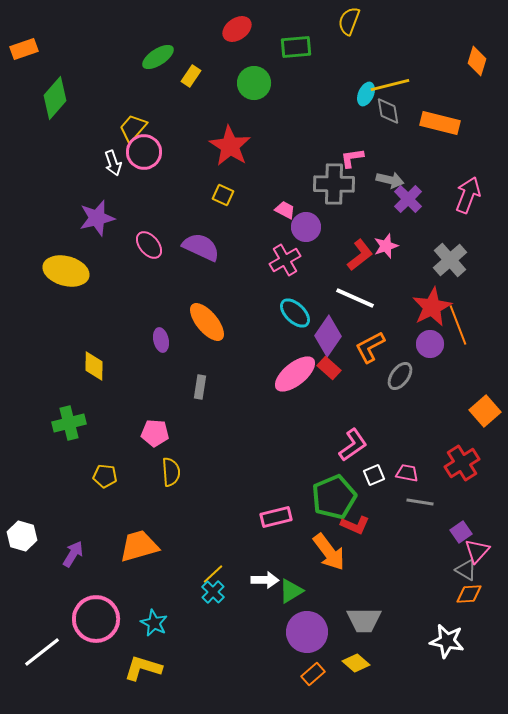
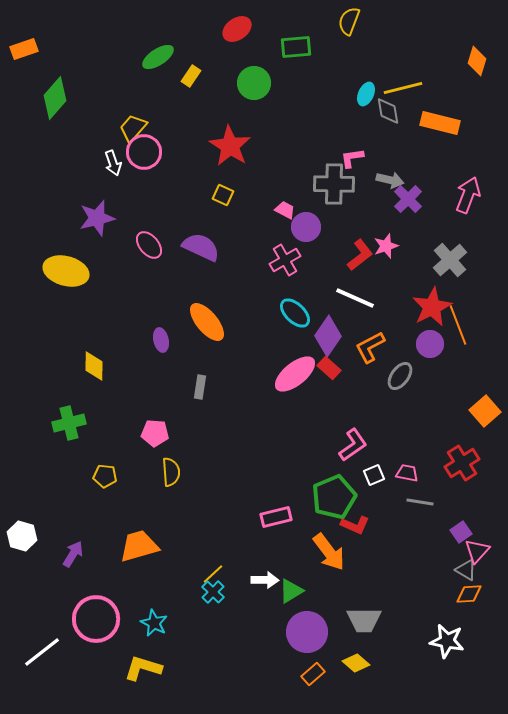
yellow line at (390, 85): moved 13 px right, 3 px down
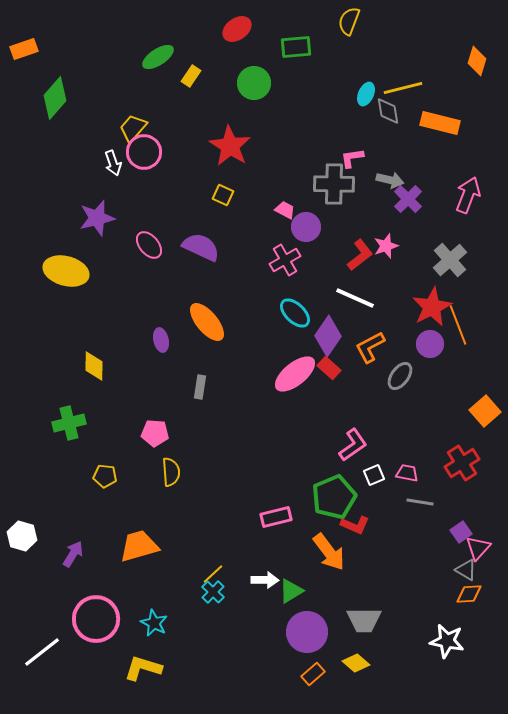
pink triangle at (477, 551): moved 1 px right, 3 px up
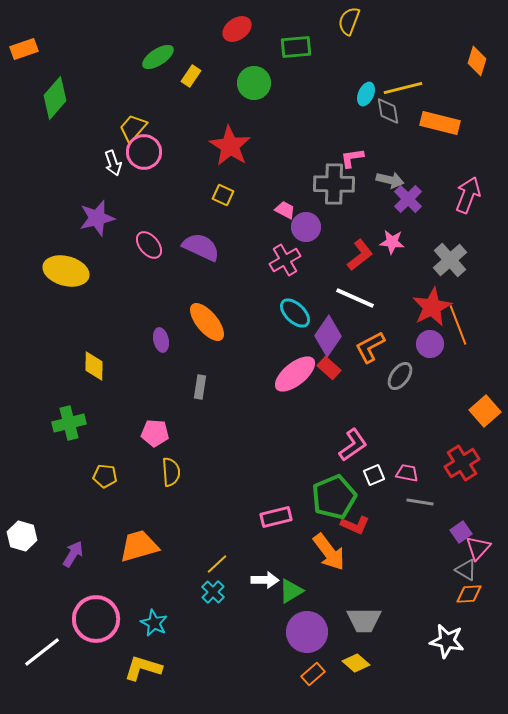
pink star at (386, 246): moved 6 px right, 4 px up; rotated 25 degrees clockwise
yellow line at (213, 574): moved 4 px right, 10 px up
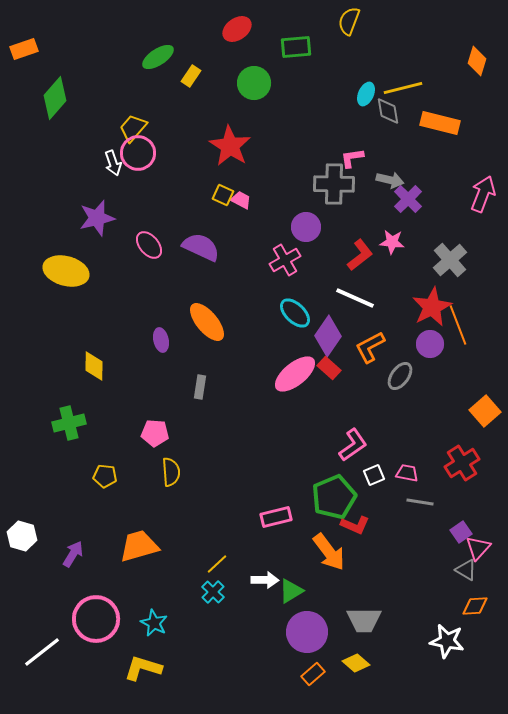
pink circle at (144, 152): moved 6 px left, 1 px down
pink arrow at (468, 195): moved 15 px right, 1 px up
pink trapezoid at (285, 210): moved 44 px left, 10 px up
orange diamond at (469, 594): moved 6 px right, 12 px down
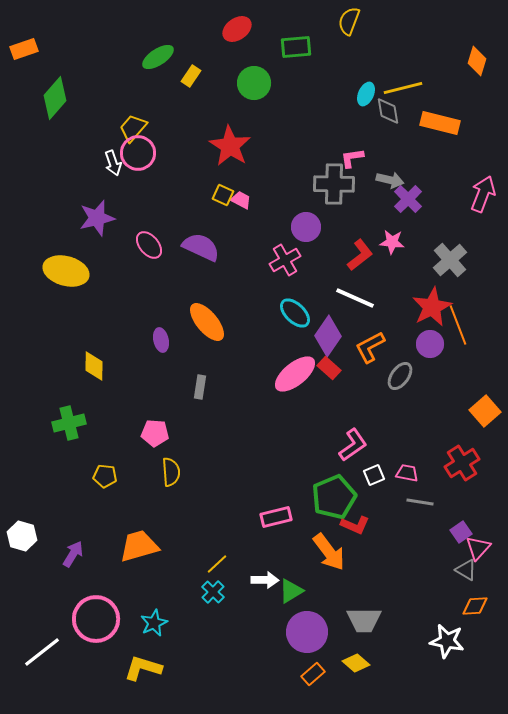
cyan star at (154, 623): rotated 20 degrees clockwise
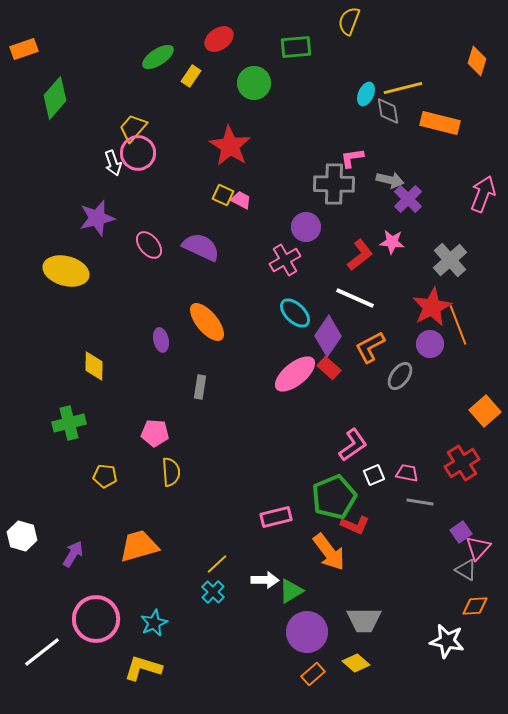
red ellipse at (237, 29): moved 18 px left, 10 px down
